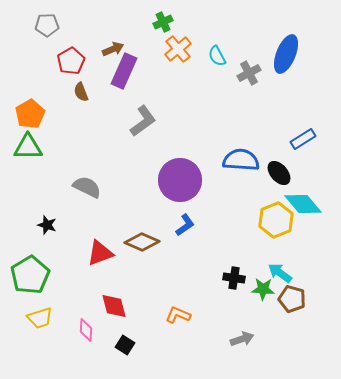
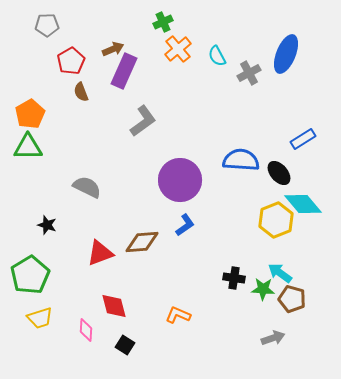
brown diamond: rotated 28 degrees counterclockwise
gray arrow: moved 31 px right, 1 px up
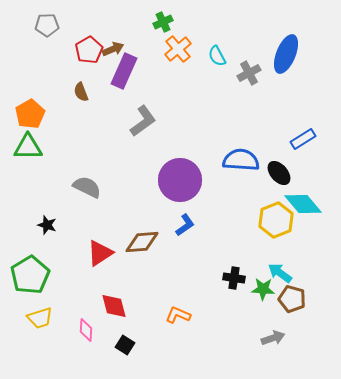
red pentagon: moved 18 px right, 11 px up
red triangle: rotated 12 degrees counterclockwise
